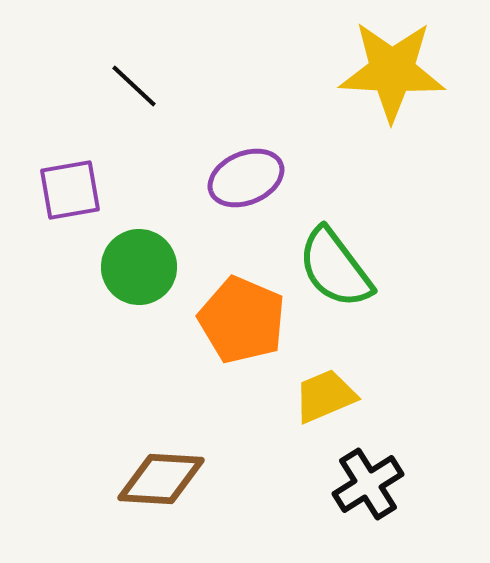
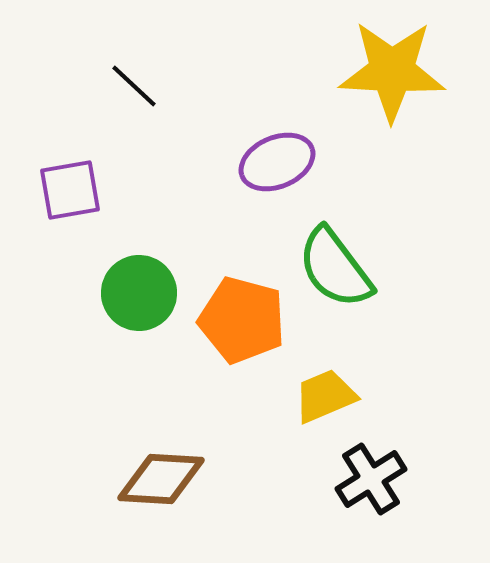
purple ellipse: moved 31 px right, 16 px up
green circle: moved 26 px down
orange pentagon: rotated 8 degrees counterclockwise
black cross: moved 3 px right, 5 px up
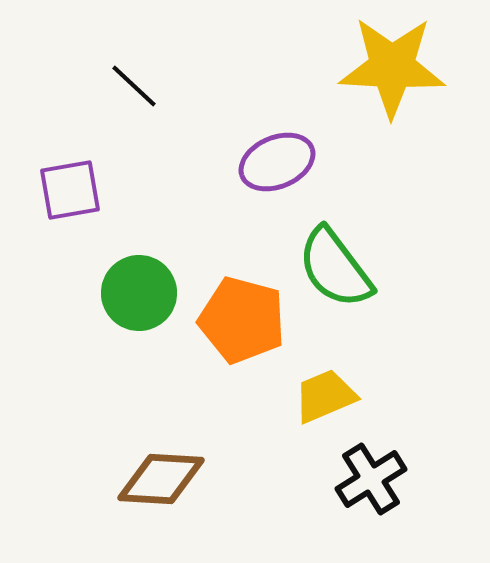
yellow star: moved 4 px up
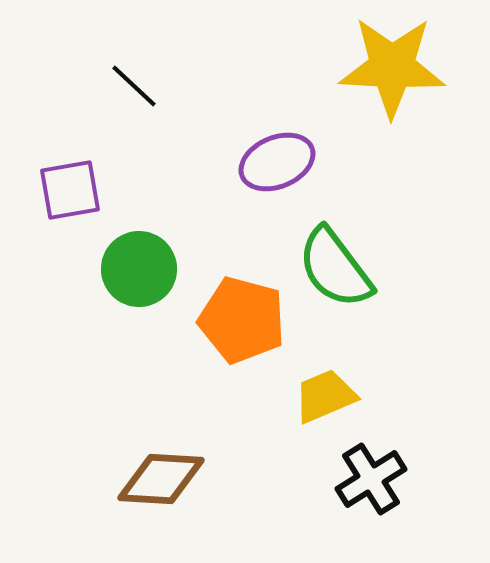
green circle: moved 24 px up
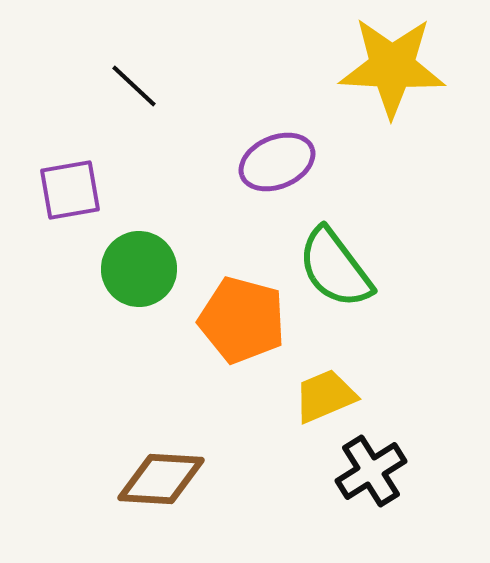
black cross: moved 8 px up
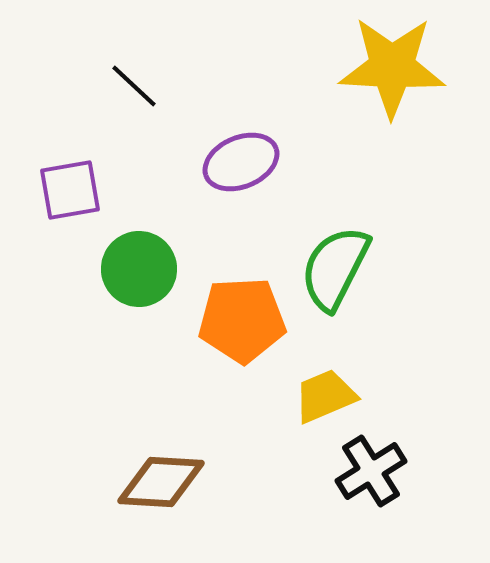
purple ellipse: moved 36 px left
green semicircle: rotated 64 degrees clockwise
orange pentagon: rotated 18 degrees counterclockwise
brown diamond: moved 3 px down
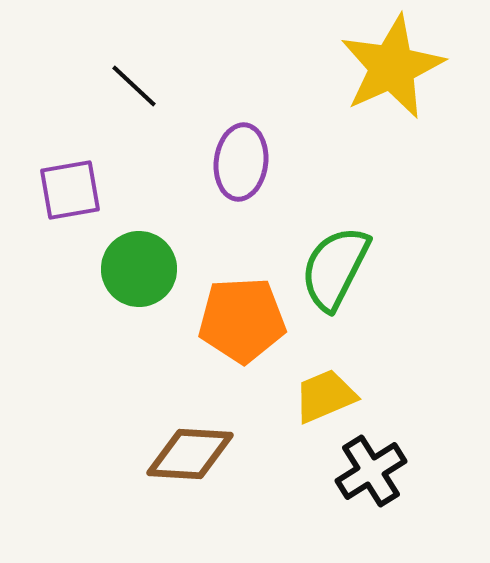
yellow star: rotated 27 degrees counterclockwise
purple ellipse: rotated 60 degrees counterclockwise
brown diamond: moved 29 px right, 28 px up
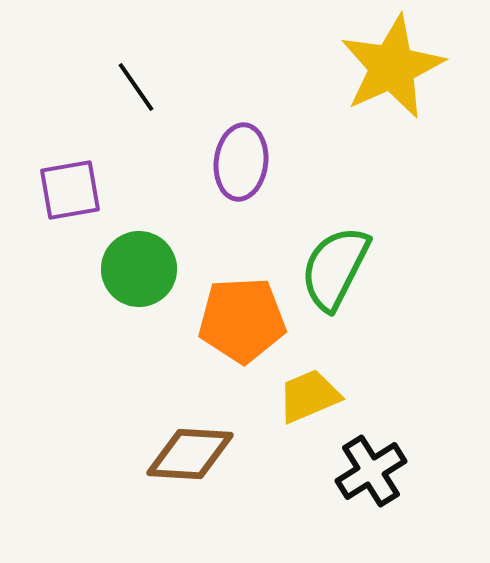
black line: moved 2 px right, 1 px down; rotated 12 degrees clockwise
yellow trapezoid: moved 16 px left
